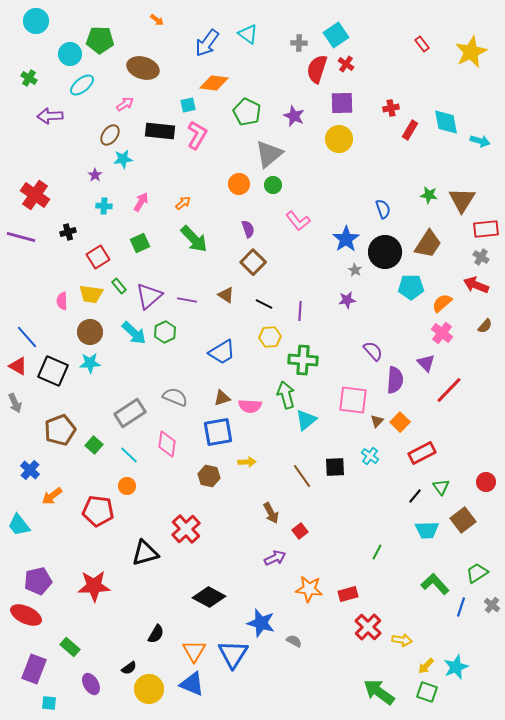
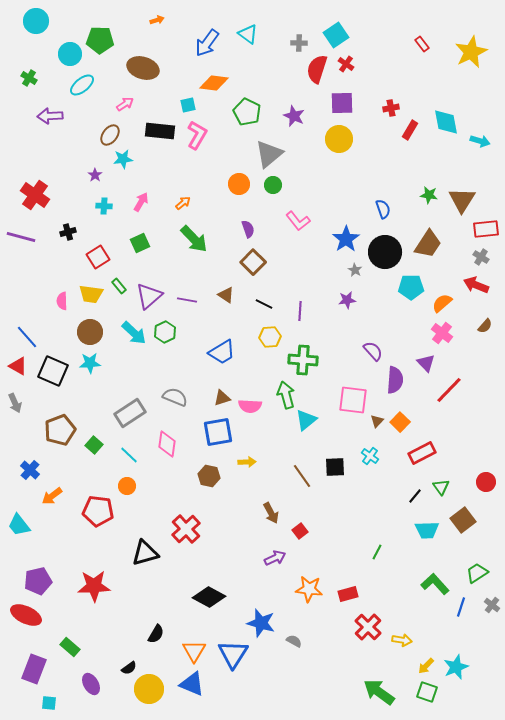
orange arrow at (157, 20): rotated 56 degrees counterclockwise
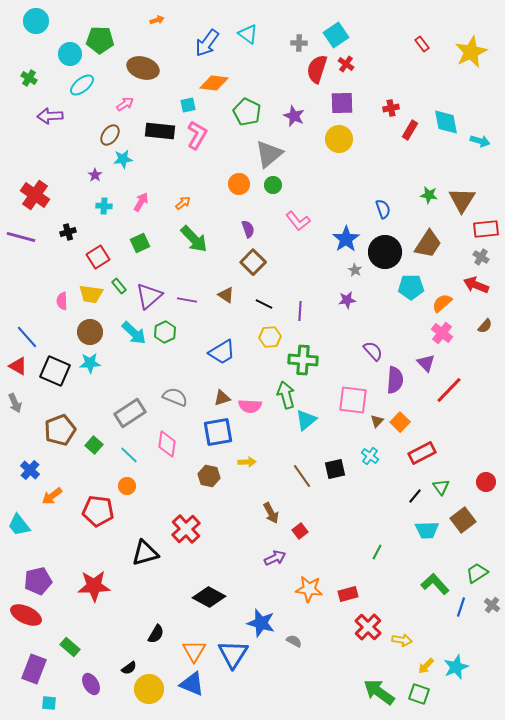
black square at (53, 371): moved 2 px right
black square at (335, 467): moved 2 px down; rotated 10 degrees counterclockwise
green square at (427, 692): moved 8 px left, 2 px down
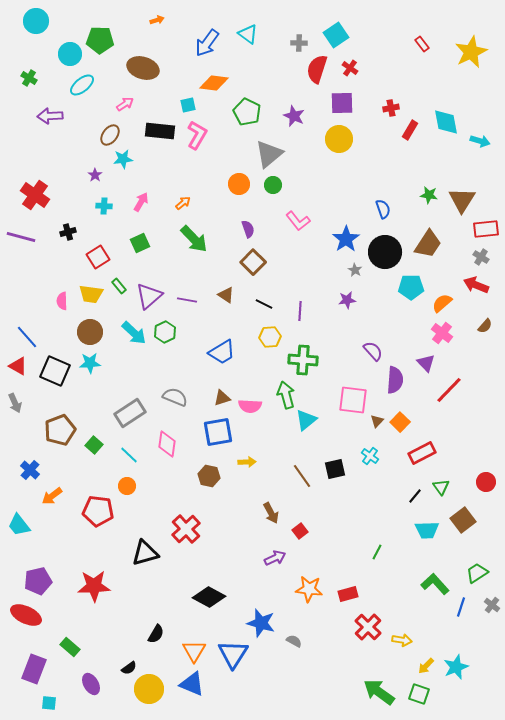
red cross at (346, 64): moved 4 px right, 4 px down
